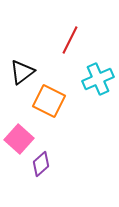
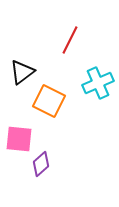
cyan cross: moved 4 px down
pink square: rotated 36 degrees counterclockwise
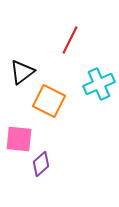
cyan cross: moved 1 px right, 1 px down
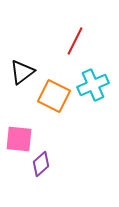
red line: moved 5 px right, 1 px down
cyan cross: moved 6 px left, 1 px down
orange square: moved 5 px right, 5 px up
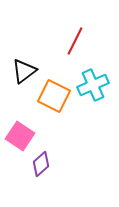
black triangle: moved 2 px right, 1 px up
pink square: moved 1 px right, 3 px up; rotated 28 degrees clockwise
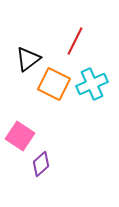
black triangle: moved 4 px right, 12 px up
cyan cross: moved 1 px left, 1 px up
orange square: moved 12 px up
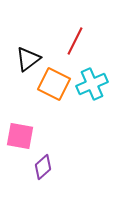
pink square: rotated 24 degrees counterclockwise
purple diamond: moved 2 px right, 3 px down
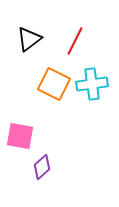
black triangle: moved 1 px right, 20 px up
cyan cross: rotated 16 degrees clockwise
purple diamond: moved 1 px left
